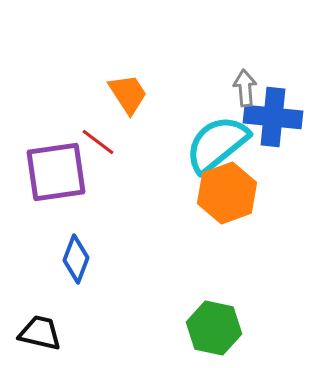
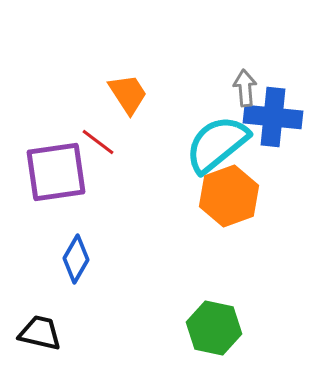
orange hexagon: moved 2 px right, 3 px down
blue diamond: rotated 9 degrees clockwise
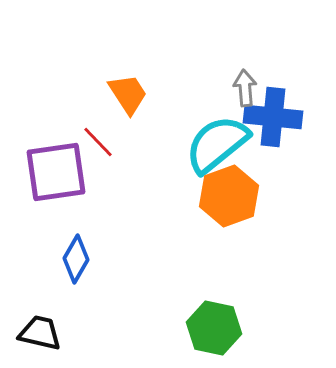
red line: rotated 9 degrees clockwise
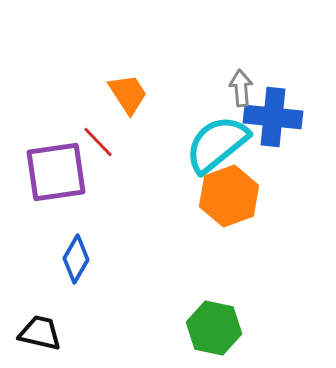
gray arrow: moved 4 px left
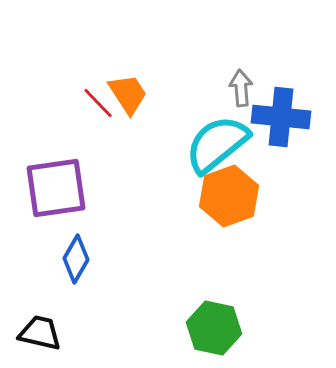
blue cross: moved 8 px right
red line: moved 39 px up
purple square: moved 16 px down
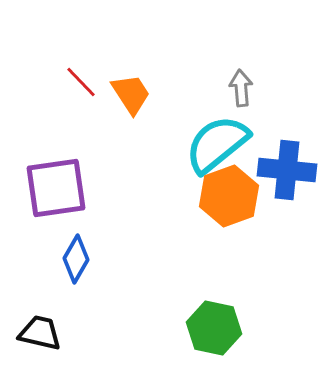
orange trapezoid: moved 3 px right
red line: moved 17 px left, 21 px up
blue cross: moved 6 px right, 53 px down
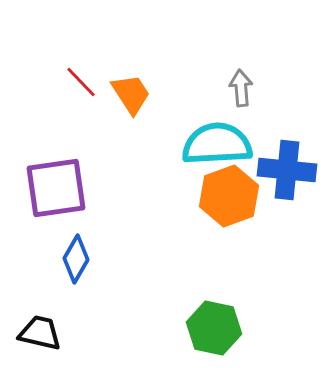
cyan semicircle: rotated 36 degrees clockwise
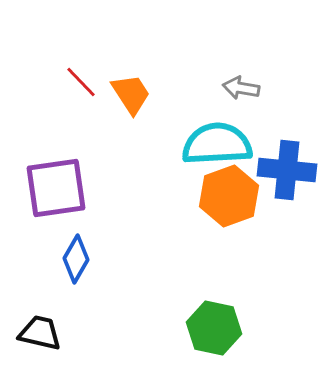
gray arrow: rotated 75 degrees counterclockwise
